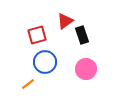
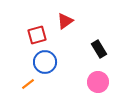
black rectangle: moved 17 px right, 14 px down; rotated 12 degrees counterclockwise
pink circle: moved 12 px right, 13 px down
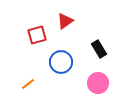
blue circle: moved 16 px right
pink circle: moved 1 px down
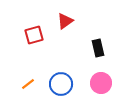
red square: moved 3 px left
black rectangle: moved 1 px left, 1 px up; rotated 18 degrees clockwise
blue circle: moved 22 px down
pink circle: moved 3 px right
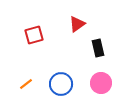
red triangle: moved 12 px right, 3 px down
orange line: moved 2 px left
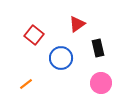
red square: rotated 36 degrees counterclockwise
blue circle: moved 26 px up
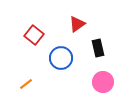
pink circle: moved 2 px right, 1 px up
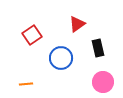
red square: moved 2 px left; rotated 18 degrees clockwise
orange line: rotated 32 degrees clockwise
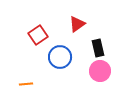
red square: moved 6 px right
blue circle: moved 1 px left, 1 px up
pink circle: moved 3 px left, 11 px up
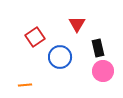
red triangle: rotated 24 degrees counterclockwise
red square: moved 3 px left, 2 px down
pink circle: moved 3 px right
orange line: moved 1 px left, 1 px down
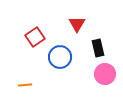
pink circle: moved 2 px right, 3 px down
